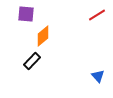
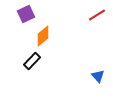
purple square: rotated 30 degrees counterclockwise
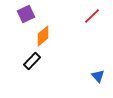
red line: moved 5 px left, 1 px down; rotated 12 degrees counterclockwise
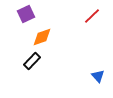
orange diamond: moved 1 px left, 1 px down; rotated 20 degrees clockwise
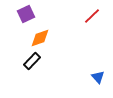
orange diamond: moved 2 px left, 1 px down
blue triangle: moved 1 px down
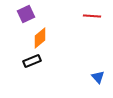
red line: rotated 48 degrees clockwise
orange diamond: rotated 20 degrees counterclockwise
black rectangle: rotated 24 degrees clockwise
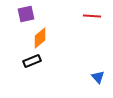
purple square: rotated 12 degrees clockwise
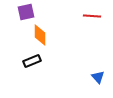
purple square: moved 2 px up
orange diamond: moved 3 px up; rotated 50 degrees counterclockwise
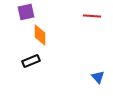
black rectangle: moved 1 px left
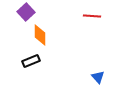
purple square: rotated 30 degrees counterclockwise
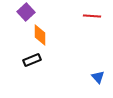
black rectangle: moved 1 px right, 1 px up
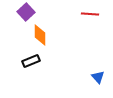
red line: moved 2 px left, 2 px up
black rectangle: moved 1 px left, 1 px down
